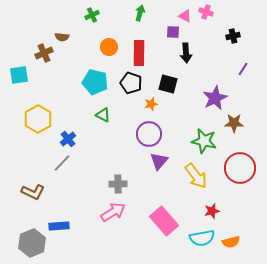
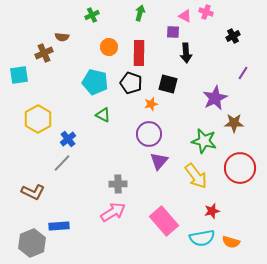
black cross: rotated 16 degrees counterclockwise
purple line: moved 4 px down
orange semicircle: rotated 30 degrees clockwise
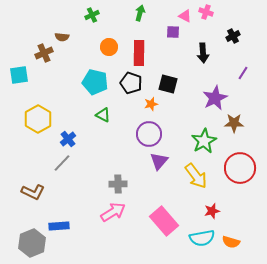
black arrow: moved 17 px right
green star: rotated 30 degrees clockwise
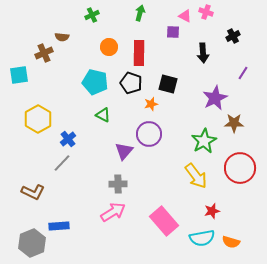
purple triangle: moved 35 px left, 10 px up
